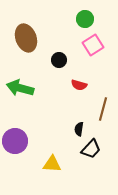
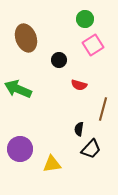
green arrow: moved 2 px left, 1 px down; rotated 8 degrees clockwise
purple circle: moved 5 px right, 8 px down
yellow triangle: rotated 12 degrees counterclockwise
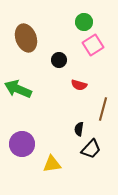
green circle: moved 1 px left, 3 px down
purple circle: moved 2 px right, 5 px up
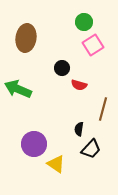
brown ellipse: rotated 28 degrees clockwise
black circle: moved 3 px right, 8 px down
purple circle: moved 12 px right
yellow triangle: moved 4 px right; rotated 42 degrees clockwise
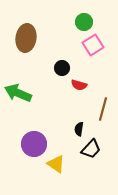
green arrow: moved 4 px down
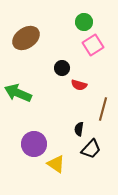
brown ellipse: rotated 48 degrees clockwise
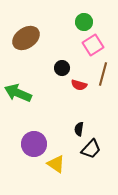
brown line: moved 35 px up
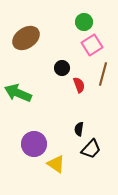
pink square: moved 1 px left
red semicircle: rotated 126 degrees counterclockwise
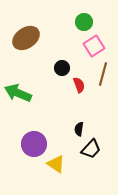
pink square: moved 2 px right, 1 px down
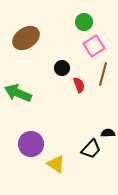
black semicircle: moved 29 px right, 4 px down; rotated 80 degrees clockwise
purple circle: moved 3 px left
